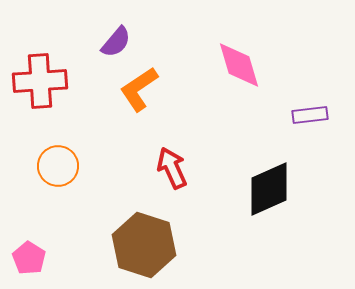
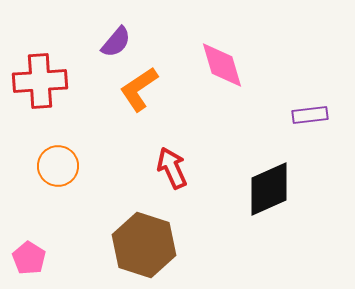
pink diamond: moved 17 px left
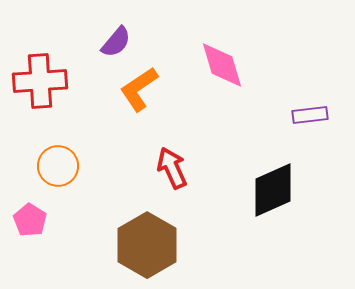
black diamond: moved 4 px right, 1 px down
brown hexagon: moved 3 px right; rotated 12 degrees clockwise
pink pentagon: moved 1 px right, 38 px up
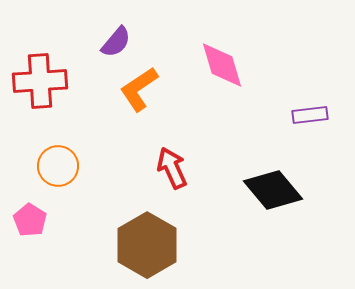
black diamond: rotated 74 degrees clockwise
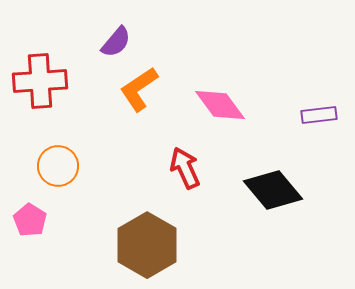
pink diamond: moved 2 px left, 40 px down; rotated 20 degrees counterclockwise
purple rectangle: moved 9 px right
red arrow: moved 13 px right
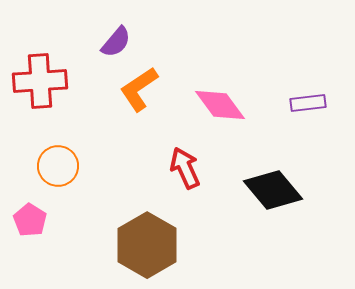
purple rectangle: moved 11 px left, 12 px up
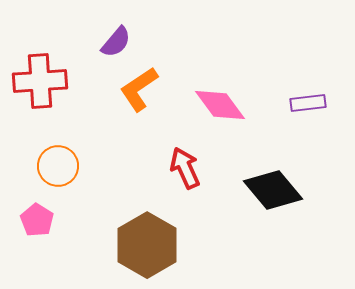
pink pentagon: moved 7 px right
